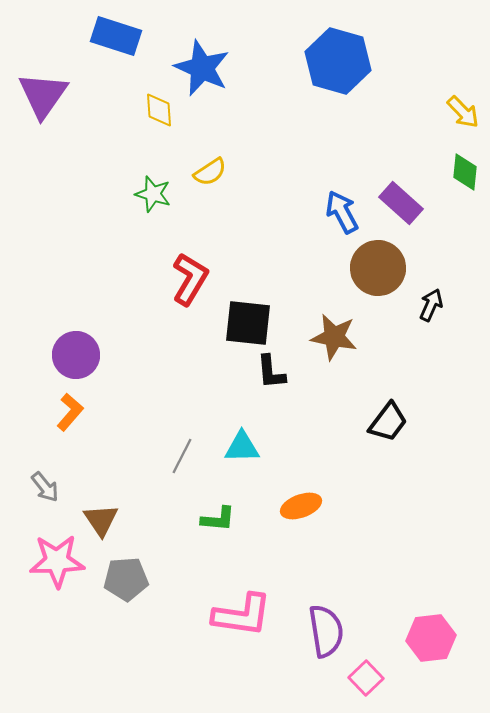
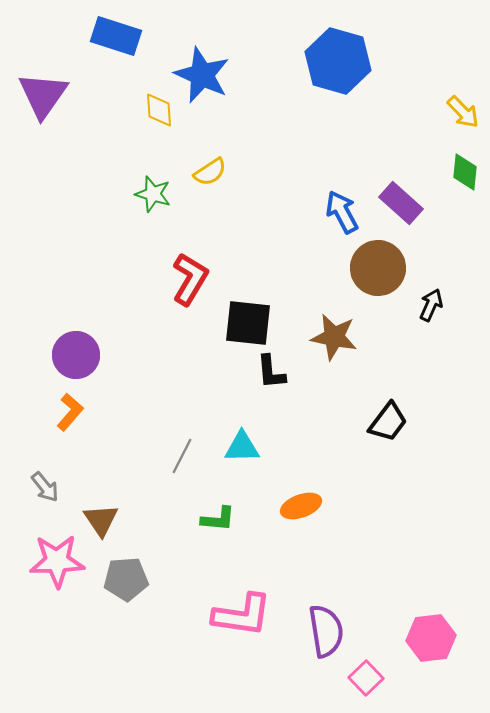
blue star: moved 7 px down
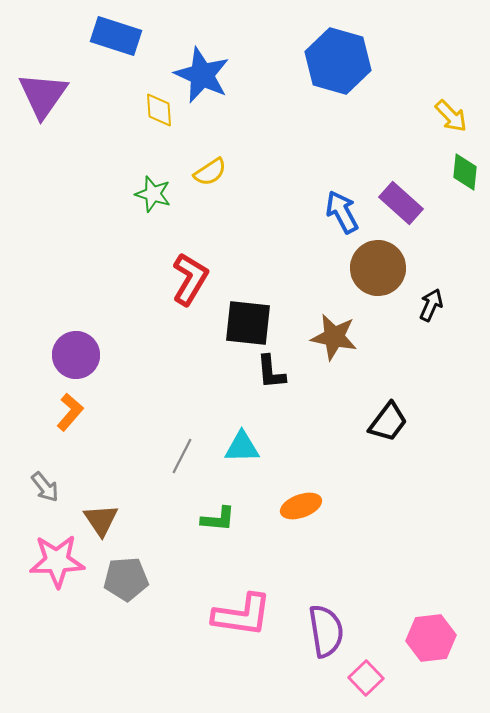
yellow arrow: moved 12 px left, 4 px down
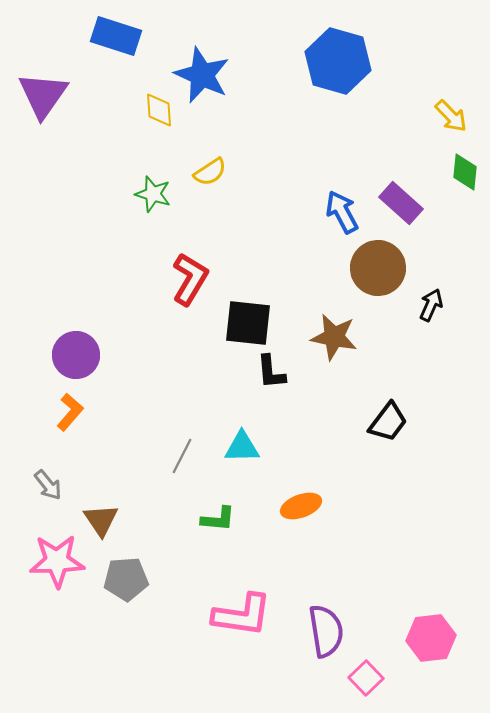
gray arrow: moved 3 px right, 2 px up
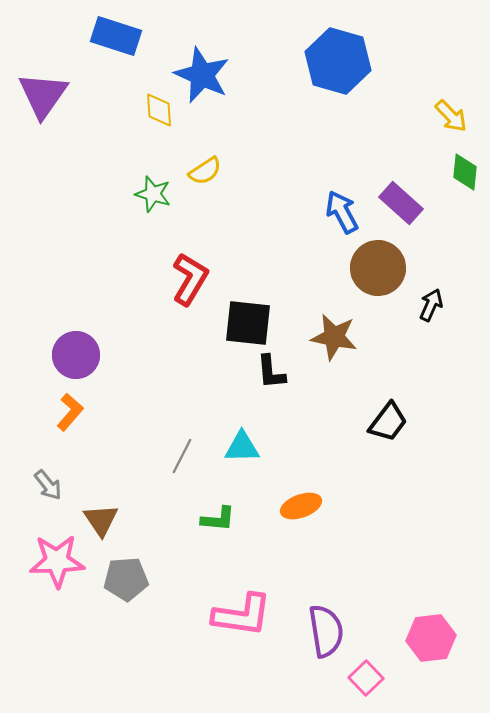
yellow semicircle: moved 5 px left, 1 px up
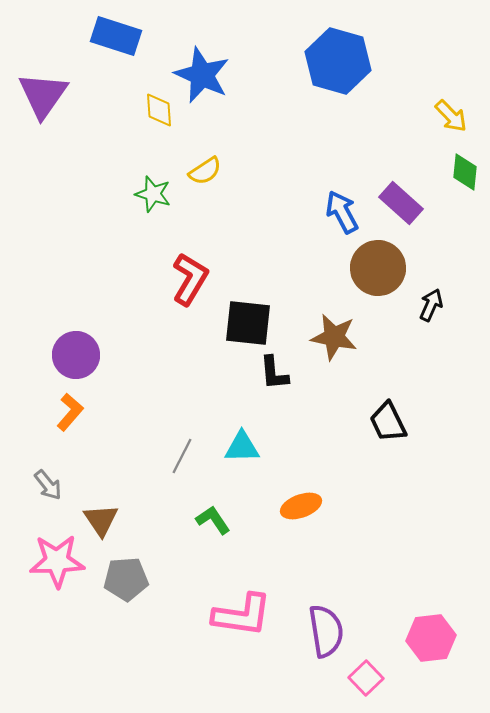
black L-shape: moved 3 px right, 1 px down
black trapezoid: rotated 117 degrees clockwise
green L-shape: moved 5 px left, 1 px down; rotated 129 degrees counterclockwise
